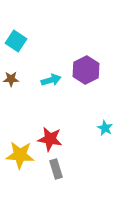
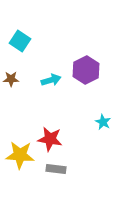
cyan square: moved 4 px right
cyan star: moved 2 px left, 6 px up
gray rectangle: rotated 66 degrees counterclockwise
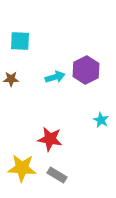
cyan square: rotated 30 degrees counterclockwise
cyan arrow: moved 4 px right, 3 px up
cyan star: moved 2 px left, 2 px up
yellow star: moved 2 px right, 13 px down
gray rectangle: moved 1 px right, 6 px down; rotated 24 degrees clockwise
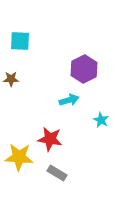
purple hexagon: moved 2 px left, 1 px up
cyan arrow: moved 14 px right, 23 px down
yellow star: moved 3 px left, 11 px up
gray rectangle: moved 2 px up
